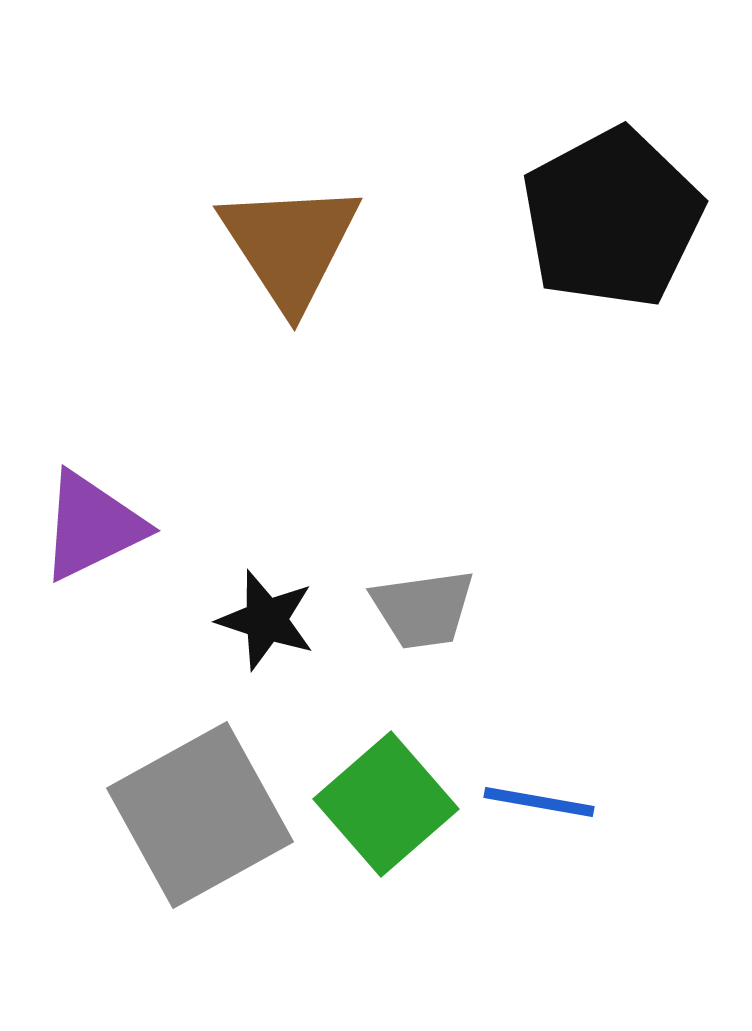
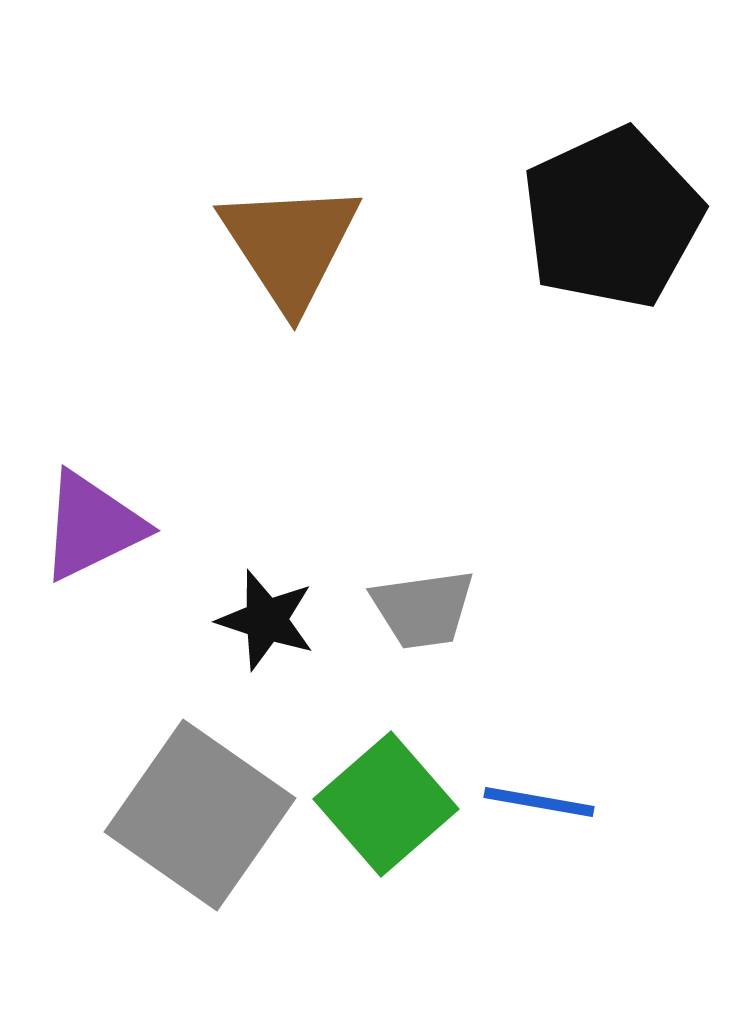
black pentagon: rotated 3 degrees clockwise
gray square: rotated 26 degrees counterclockwise
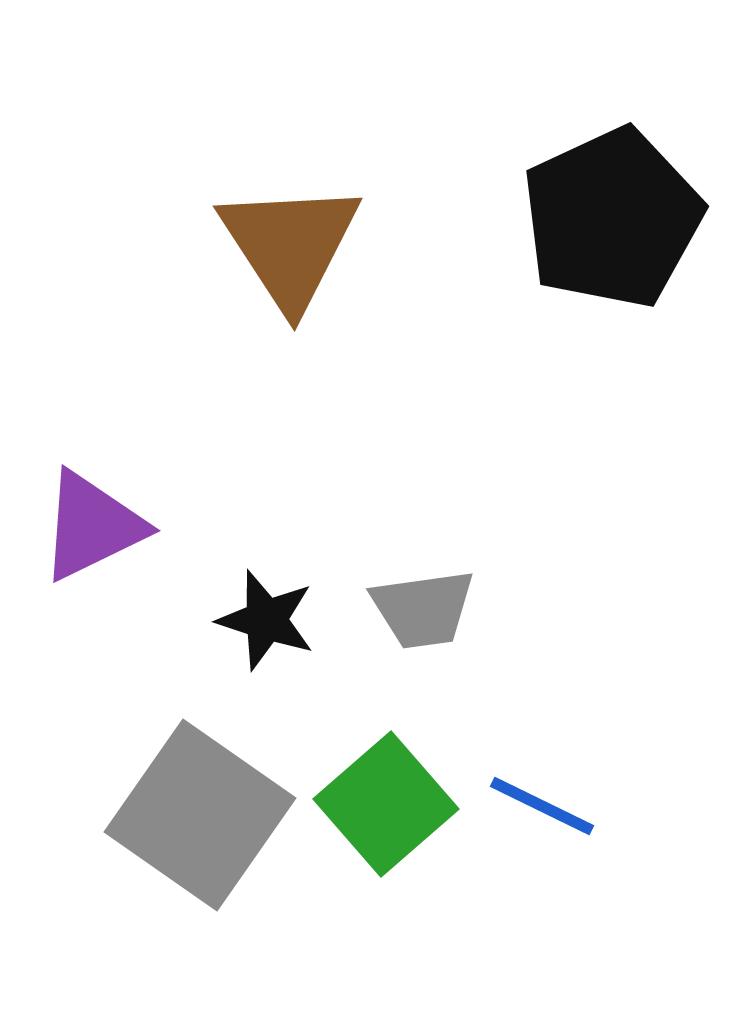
blue line: moved 3 px right, 4 px down; rotated 16 degrees clockwise
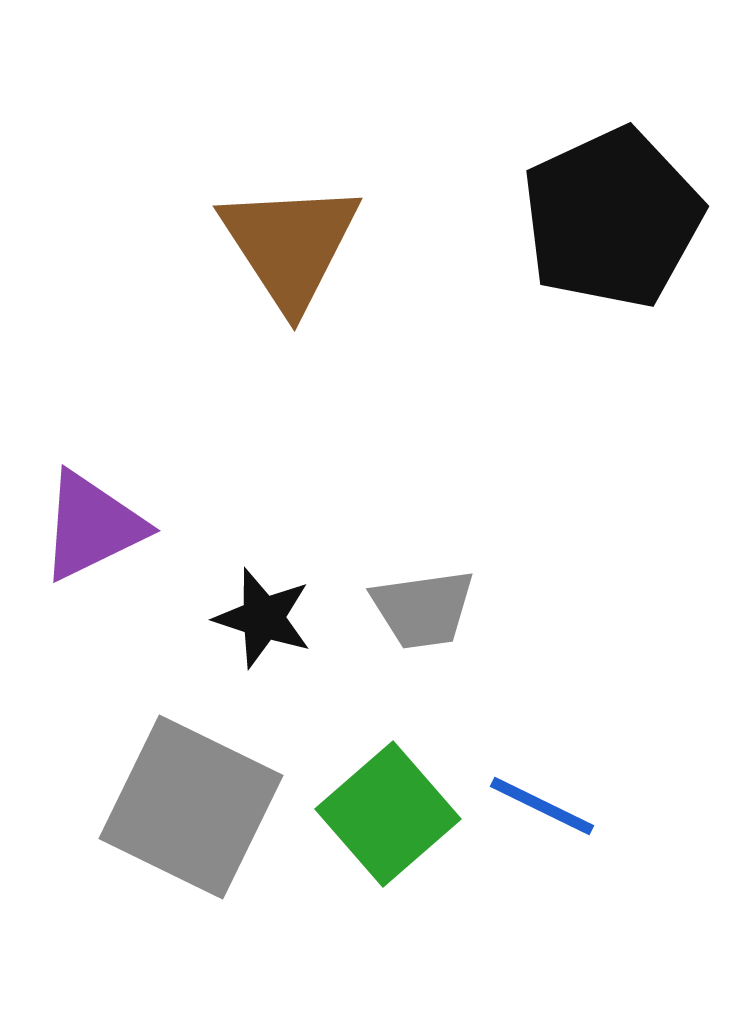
black star: moved 3 px left, 2 px up
green square: moved 2 px right, 10 px down
gray square: moved 9 px left, 8 px up; rotated 9 degrees counterclockwise
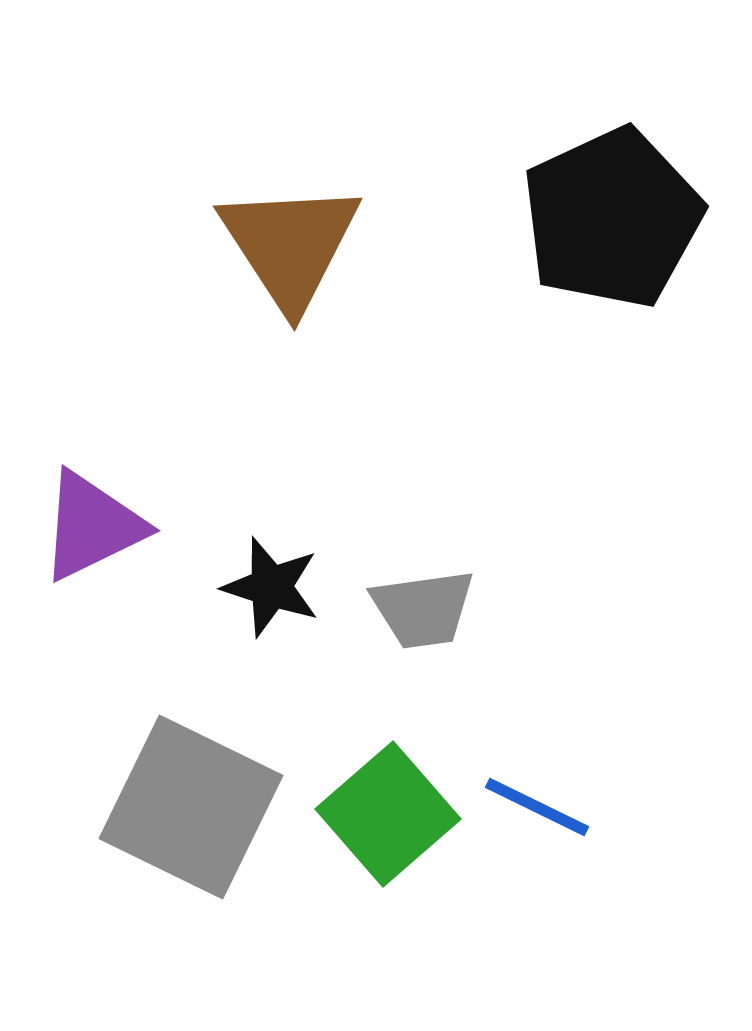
black star: moved 8 px right, 31 px up
blue line: moved 5 px left, 1 px down
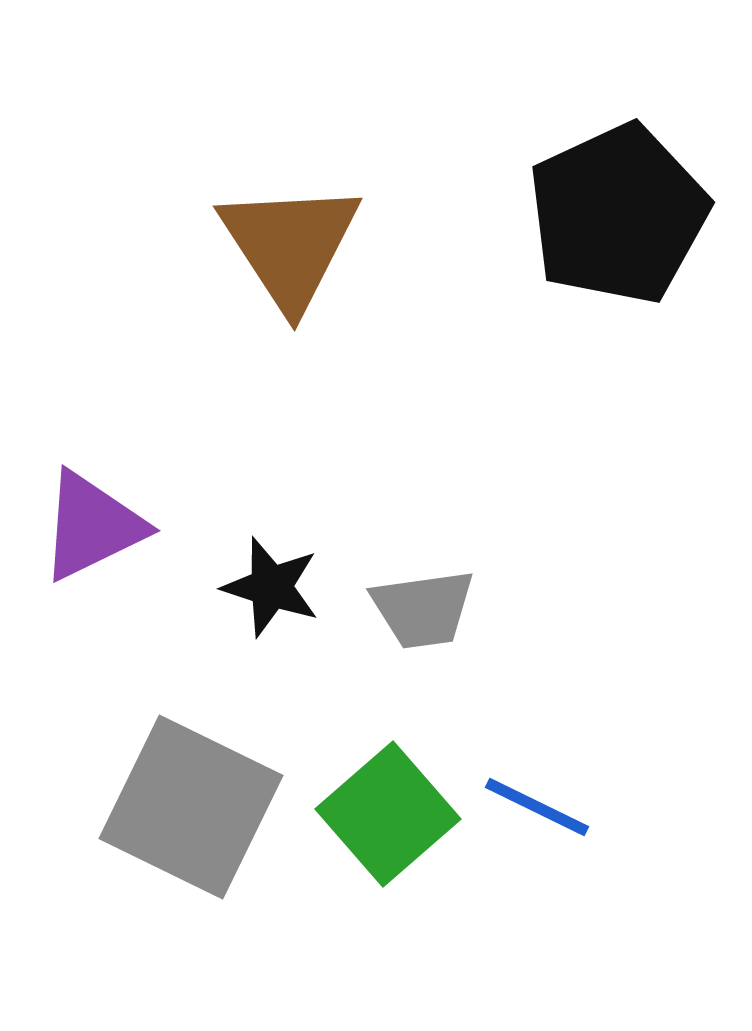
black pentagon: moved 6 px right, 4 px up
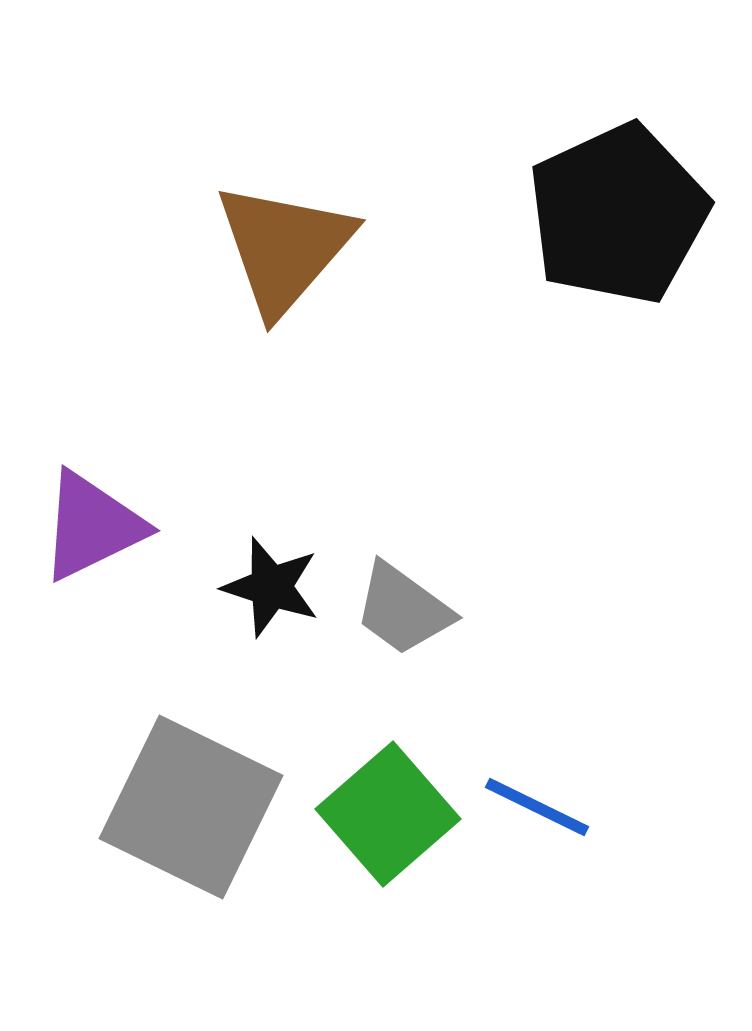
brown triangle: moved 6 px left, 3 px down; rotated 14 degrees clockwise
gray trapezoid: moved 20 px left; rotated 44 degrees clockwise
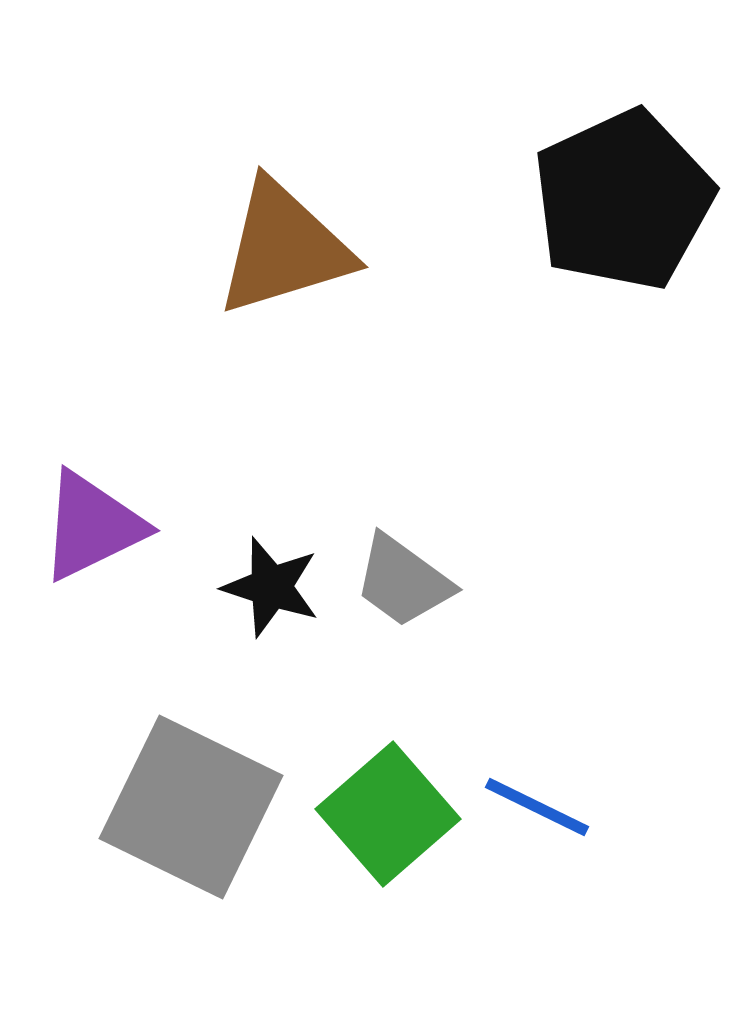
black pentagon: moved 5 px right, 14 px up
brown triangle: rotated 32 degrees clockwise
gray trapezoid: moved 28 px up
